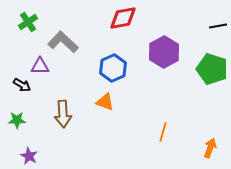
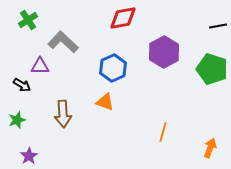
green cross: moved 2 px up
green star: rotated 18 degrees counterclockwise
purple star: rotated 12 degrees clockwise
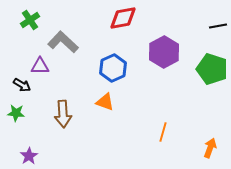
green cross: moved 2 px right
green star: moved 1 px left, 7 px up; rotated 24 degrees clockwise
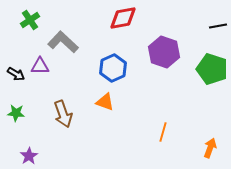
purple hexagon: rotated 12 degrees counterclockwise
black arrow: moved 6 px left, 11 px up
brown arrow: rotated 16 degrees counterclockwise
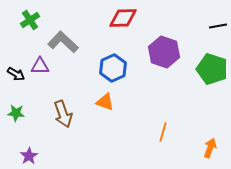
red diamond: rotated 8 degrees clockwise
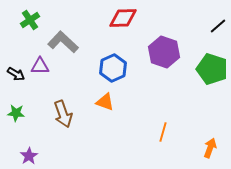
black line: rotated 30 degrees counterclockwise
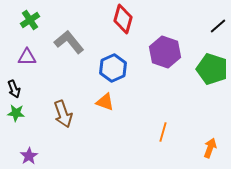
red diamond: moved 1 px down; rotated 72 degrees counterclockwise
gray L-shape: moved 6 px right; rotated 8 degrees clockwise
purple hexagon: moved 1 px right
purple triangle: moved 13 px left, 9 px up
black arrow: moved 2 px left, 15 px down; rotated 36 degrees clockwise
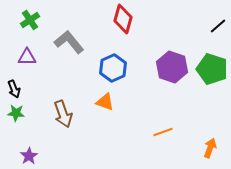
purple hexagon: moved 7 px right, 15 px down
orange line: rotated 54 degrees clockwise
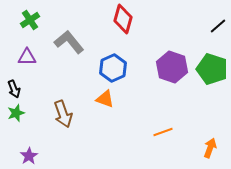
orange triangle: moved 3 px up
green star: rotated 24 degrees counterclockwise
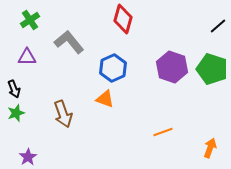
purple star: moved 1 px left, 1 px down
